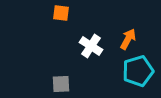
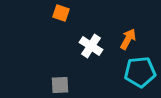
orange square: rotated 12 degrees clockwise
cyan pentagon: moved 2 px right, 1 px down; rotated 12 degrees clockwise
gray square: moved 1 px left, 1 px down
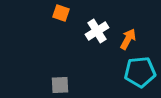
white cross: moved 6 px right, 15 px up; rotated 25 degrees clockwise
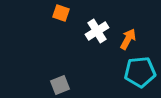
gray square: rotated 18 degrees counterclockwise
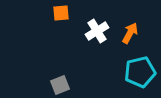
orange square: rotated 24 degrees counterclockwise
orange arrow: moved 2 px right, 6 px up
cyan pentagon: rotated 8 degrees counterclockwise
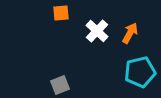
white cross: rotated 15 degrees counterclockwise
